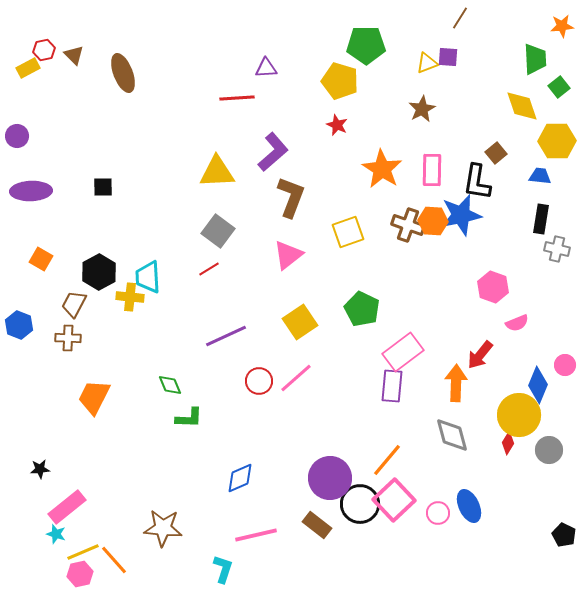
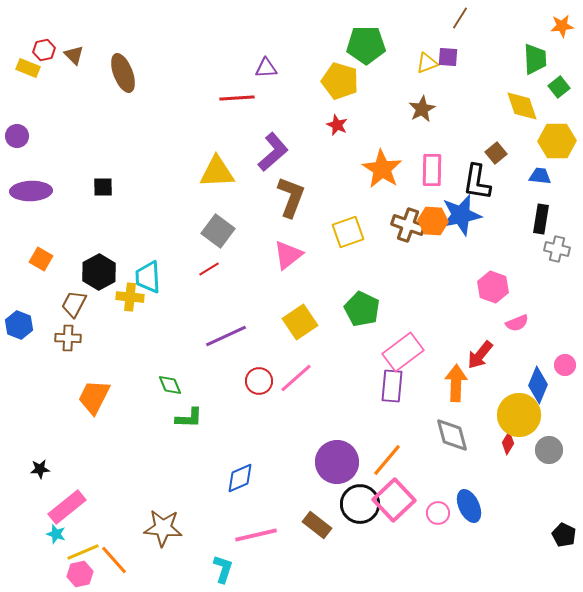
yellow rectangle at (28, 68): rotated 50 degrees clockwise
purple circle at (330, 478): moved 7 px right, 16 px up
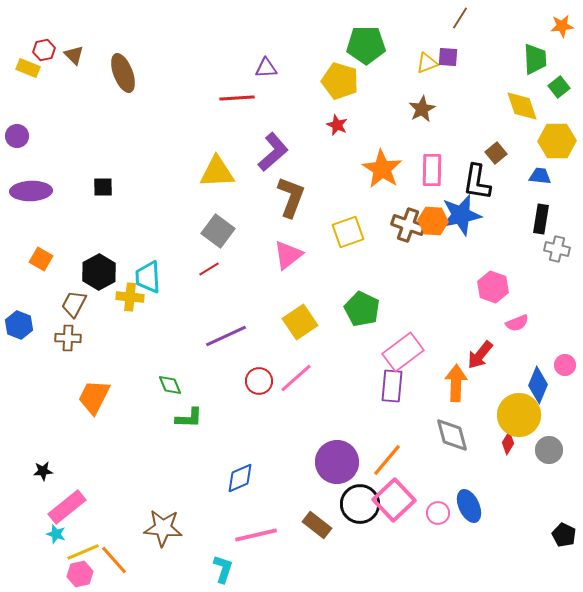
black star at (40, 469): moved 3 px right, 2 px down
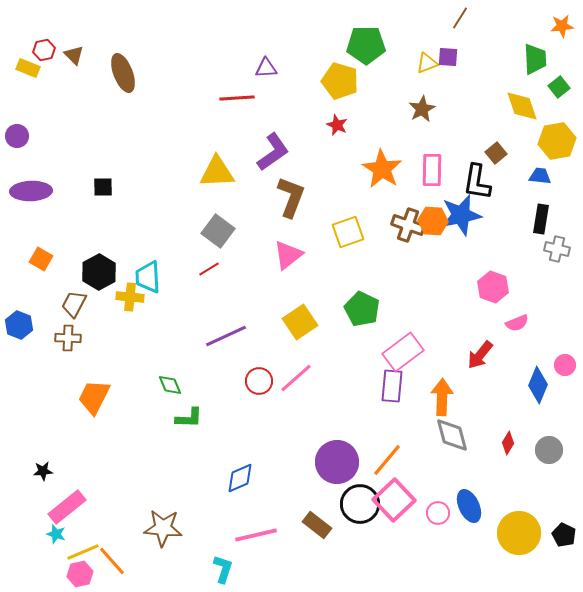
yellow hexagon at (557, 141): rotated 9 degrees counterclockwise
purple L-shape at (273, 152): rotated 6 degrees clockwise
orange arrow at (456, 383): moved 14 px left, 14 px down
yellow circle at (519, 415): moved 118 px down
orange line at (114, 560): moved 2 px left, 1 px down
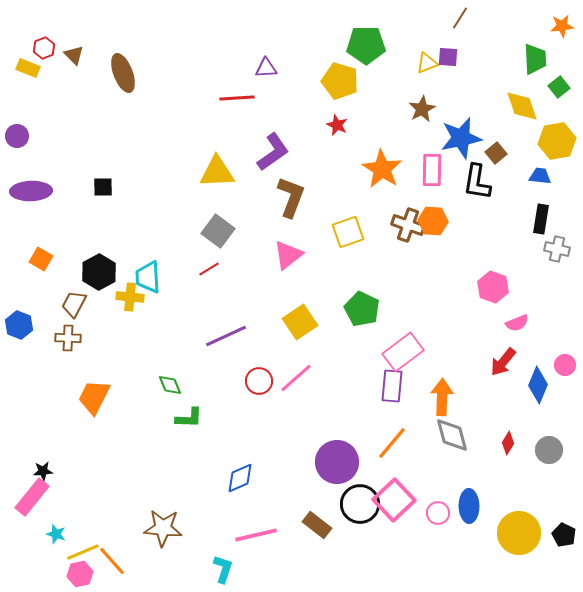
red hexagon at (44, 50): moved 2 px up; rotated 10 degrees counterclockwise
blue star at (461, 215): moved 77 px up
red arrow at (480, 355): moved 23 px right, 7 px down
orange line at (387, 460): moved 5 px right, 17 px up
blue ellipse at (469, 506): rotated 24 degrees clockwise
pink rectangle at (67, 507): moved 35 px left, 10 px up; rotated 12 degrees counterclockwise
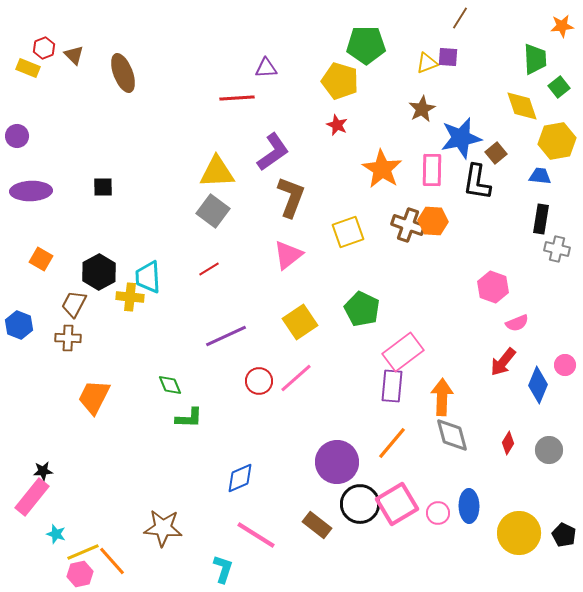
gray square at (218, 231): moved 5 px left, 20 px up
pink square at (394, 500): moved 3 px right, 4 px down; rotated 12 degrees clockwise
pink line at (256, 535): rotated 45 degrees clockwise
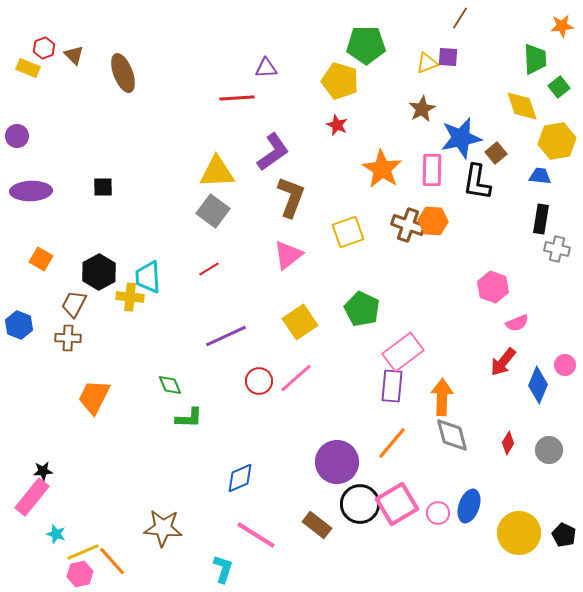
blue ellipse at (469, 506): rotated 20 degrees clockwise
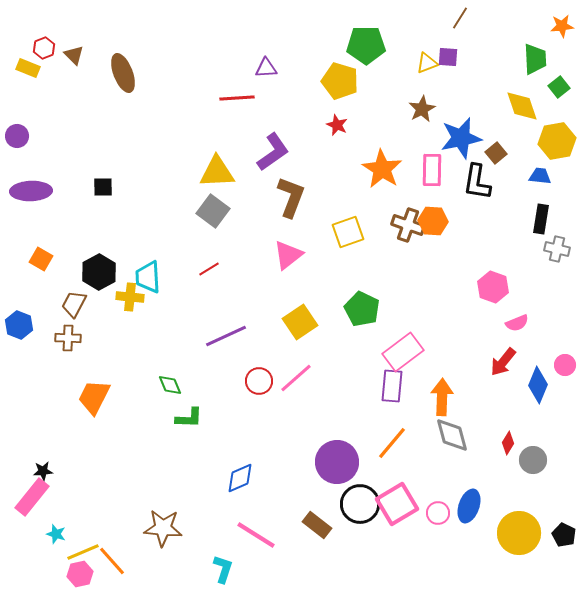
gray circle at (549, 450): moved 16 px left, 10 px down
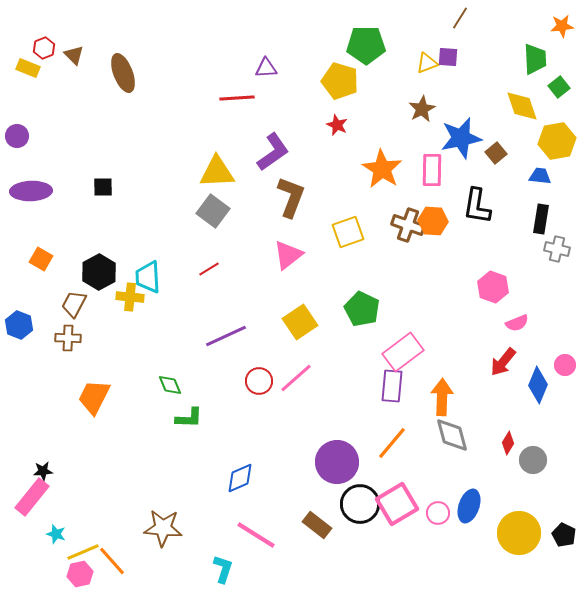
black L-shape at (477, 182): moved 24 px down
